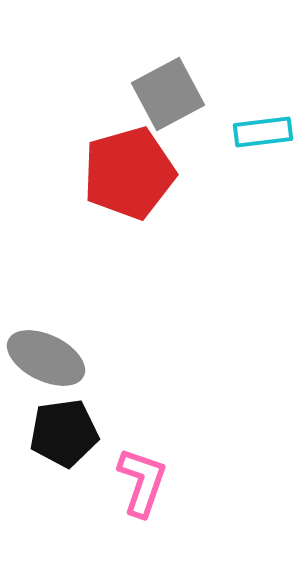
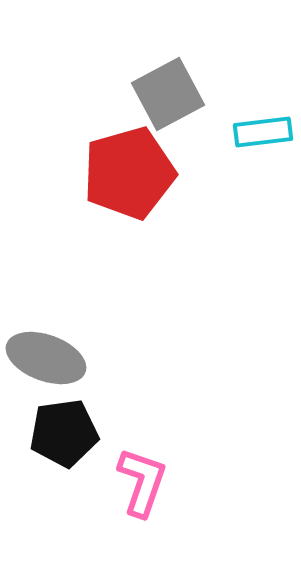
gray ellipse: rotated 6 degrees counterclockwise
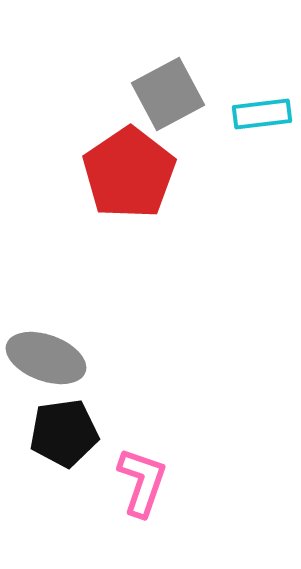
cyan rectangle: moved 1 px left, 18 px up
red pentagon: rotated 18 degrees counterclockwise
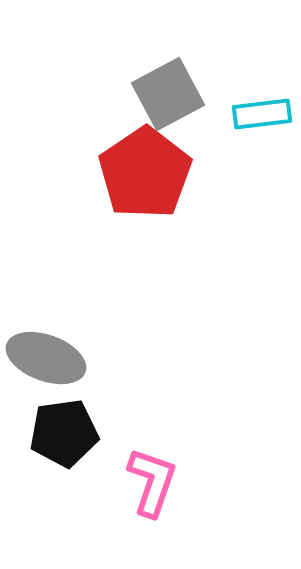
red pentagon: moved 16 px right
pink L-shape: moved 10 px right
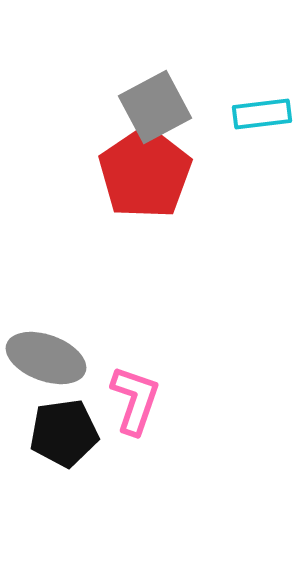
gray square: moved 13 px left, 13 px down
pink L-shape: moved 17 px left, 82 px up
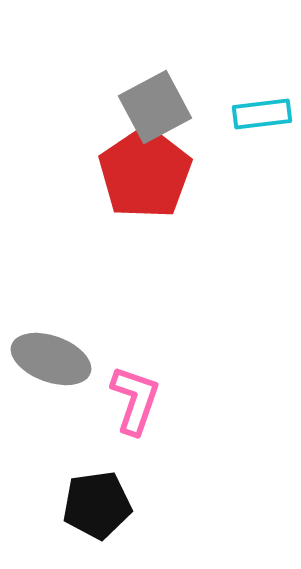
gray ellipse: moved 5 px right, 1 px down
black pentagon: moved 33 px right, 72 px down
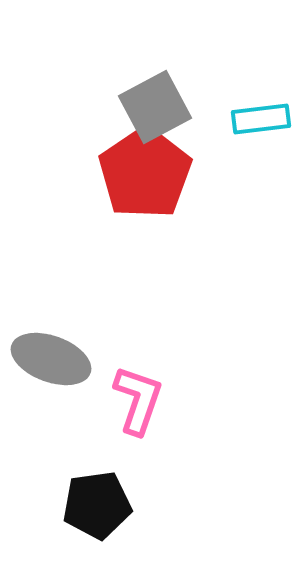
cyan rectangle: moved 1 px left, 5 px down
pink L-shape: moved 3 px right
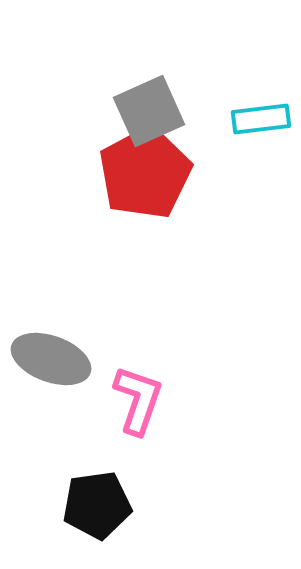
gray square: moved 6 px left, 4 px down; rotated 4 degrees clockwise
red pentagon: rotated 6 degrees clockwise
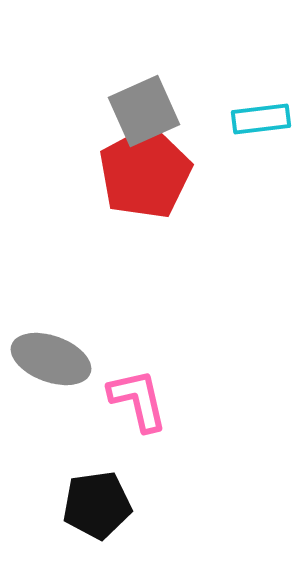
gray square: moved 5 px left
pink L-shape: rotated 32 degrees counterclockwise
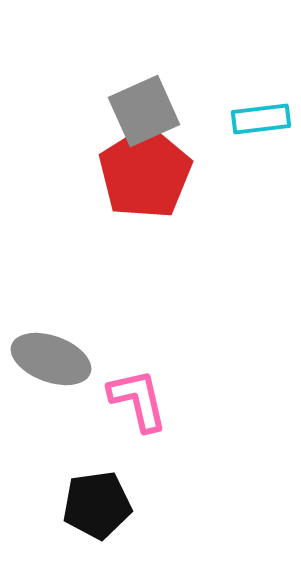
red pentagon: rotated 4 degrees counterclockwise
